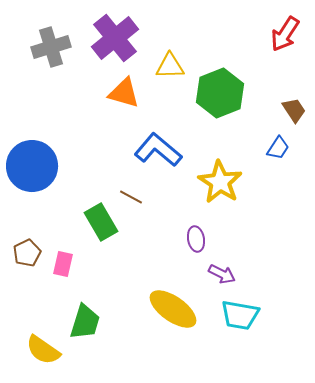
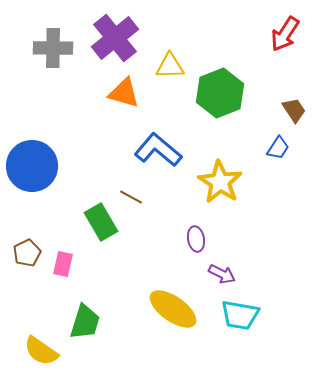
gray cross: moved 2 px right, 1 px down; rotated 18 degrees clockwise
yellow semicircle: moved 2 px left, 1 px down
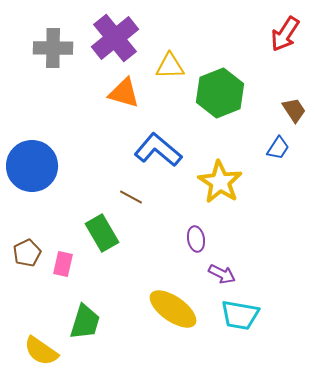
green rectangle: moved 1 px right, 11 px down
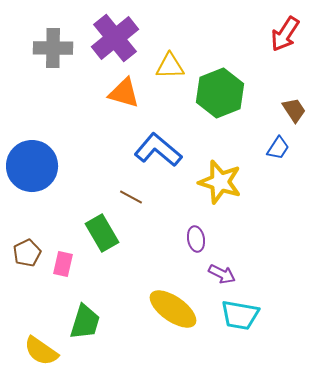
yellow star: rotated 15 degrees counterclockwise
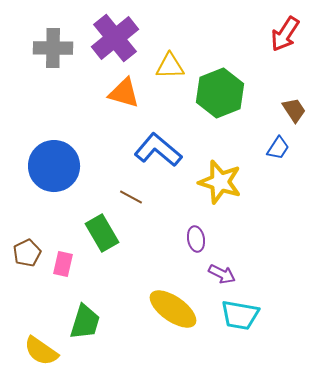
blue circle: moved 22 px right
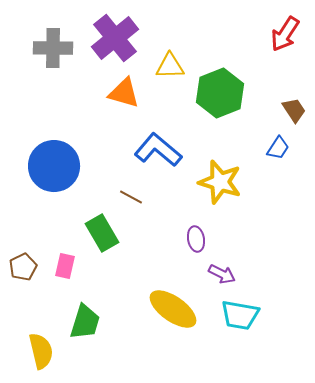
brown pentagon: moved 4 px left, 14 px down
pink rectangle: moved 2 px right, 2 px down
yellow semicircle: rotated 138 degrees counterclockwise
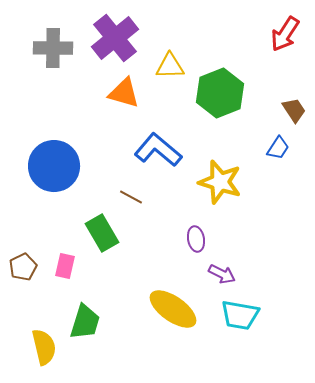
yellow semicircle: moved 3 px right, 4 px up
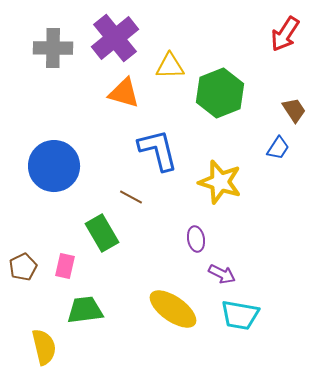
blue L-shape: rotated 36 degrees clockwise
green trapezoid: moved 12 px up; rotated 114 degrees counterclockwise
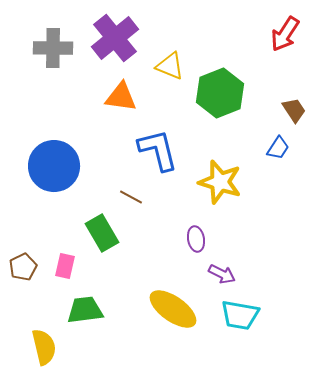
yellow triangle: rotated 24 degrees clockwise
orange triangle: moved 3 px left, 4 px down; rotated 8 degrees counterclockwise
